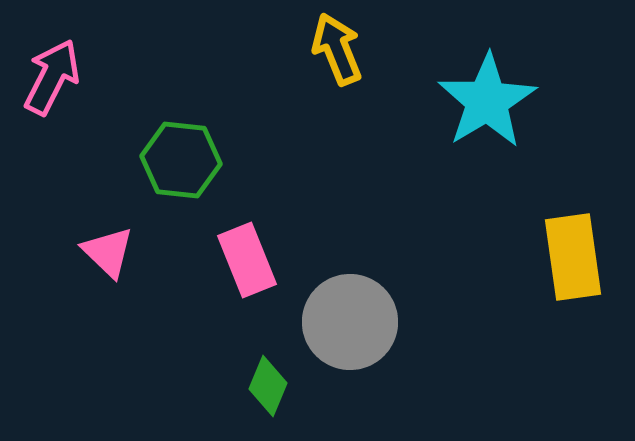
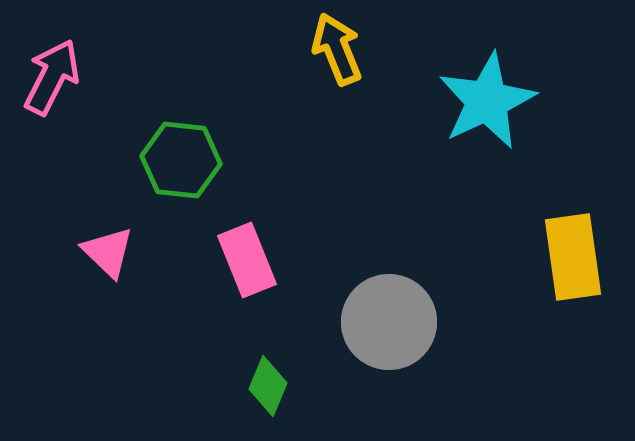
cyan star: rotated 6 degrees clockwise
gray circle: moved 39 px right
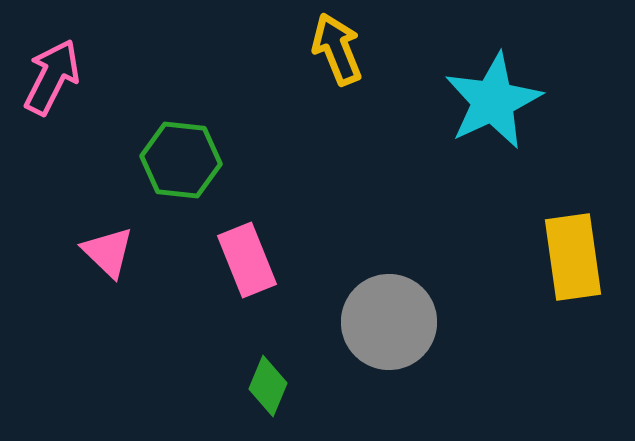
cyan star: moved 6 px right
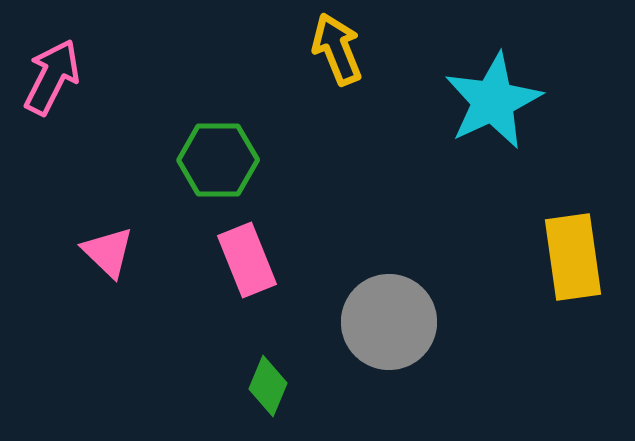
green hexagon: moved 37 px right; rotated 6 degrees counterclockwise
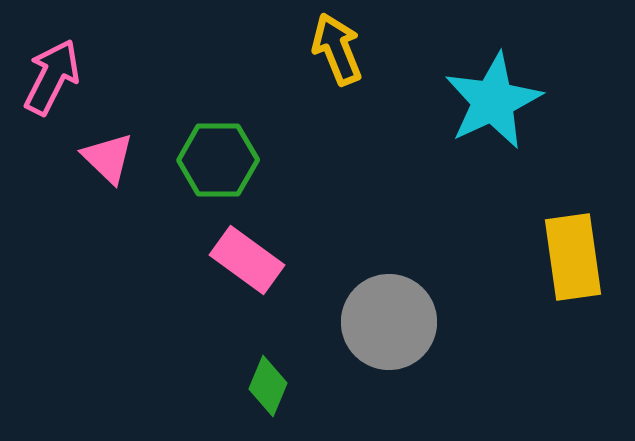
pink triangle: moved 94 px up
pink rectangle: rotated 32 degrees counterclockwise
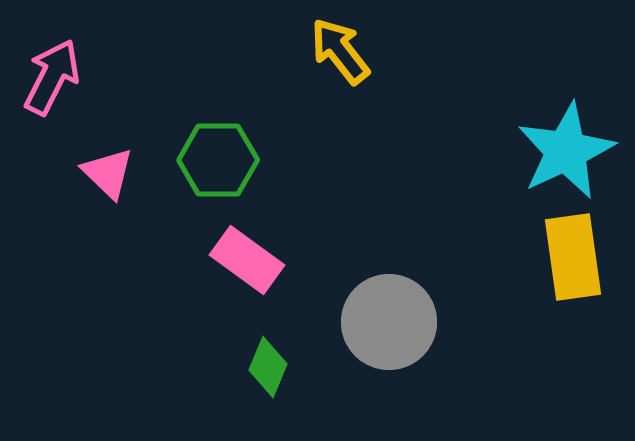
yellow arrow: moved 3 px right, 2 px down; rotated 16 degrees counterclockwise
cyan star: moved 73 px right, 50 px down
pink triangle: moved 15 px down
green diamond: moved 19 px up
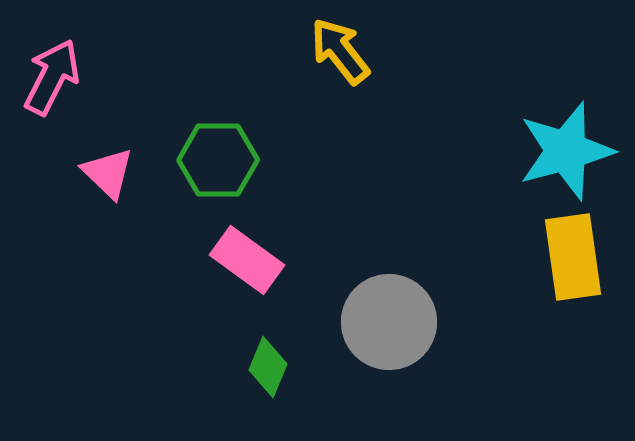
cyan star: rotated 10 degrees clockwise
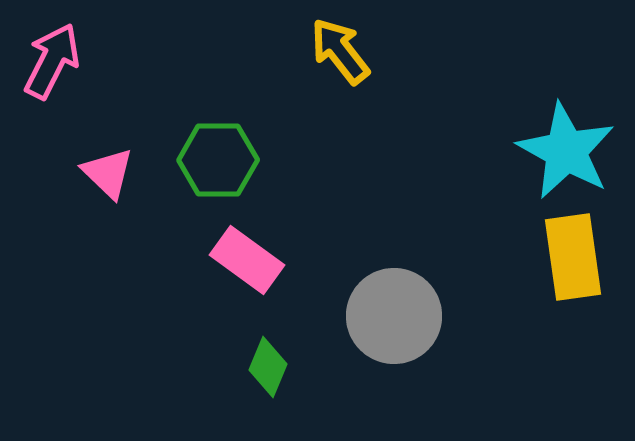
pink arrow: moved 16 px up
cyan star: rotated 28 degrees counterclockwise
gray circle: moved 5 px right, 6 px up
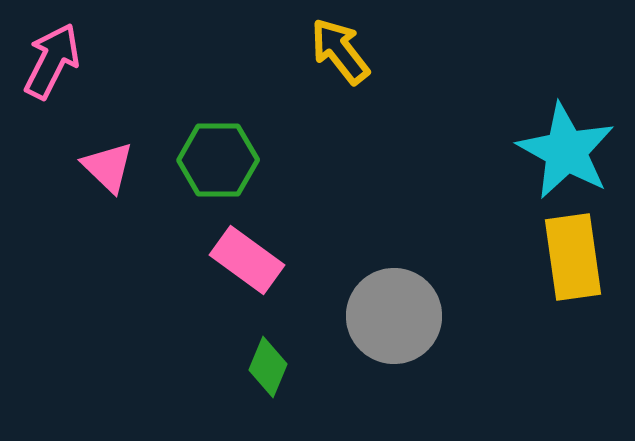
pink triangle: moved 6 px up
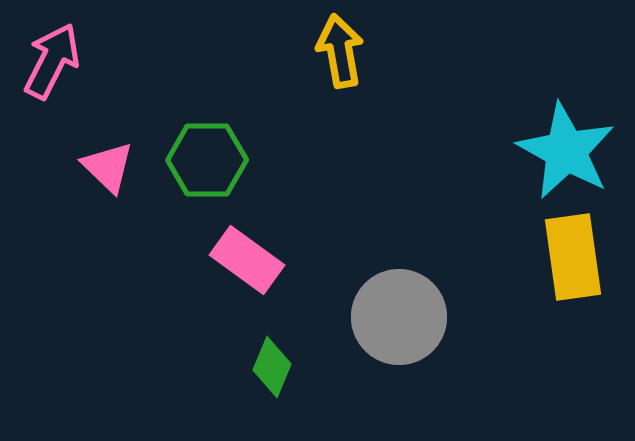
yellow arrow: rotated 28 degrees clockwise
green hexagon: moved 11 px left
gray circle: moved 5 px right, 1 px down
green diamond: moved 4 px right
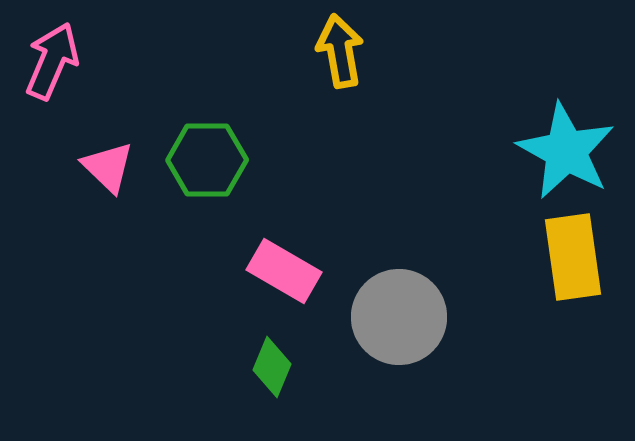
pink arrow: rotated 4 degrees counterclockwise
pink rectangle: moved 37 px right, 11 px down; rotated 6 degrees counterclockwise
